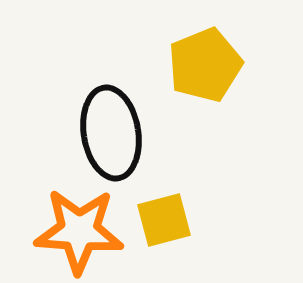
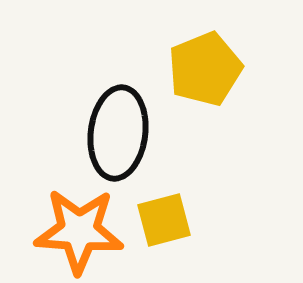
yellow pentagon: moved 4 px down
black ellipse: moved 7 px right; rotated 16 degrees clockwise
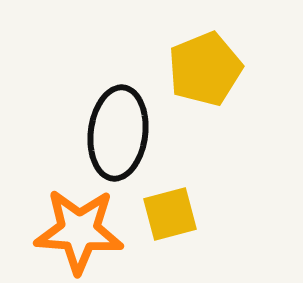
yellow square: moved 6 px right, 6 px up
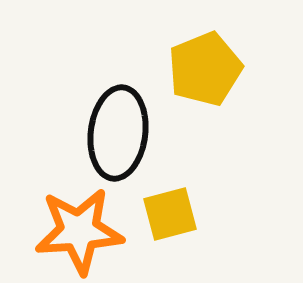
orange star: rotated 8 degrees counterclockwise
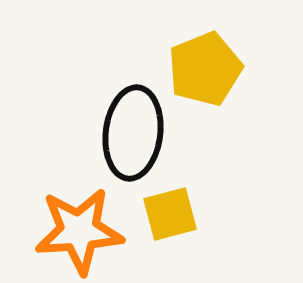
black ellipse: moved 15 px right
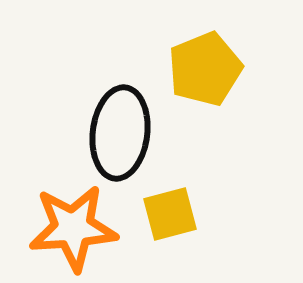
black ellipse: moved 13 px left
orange star: moved 6 px left, 3 px up
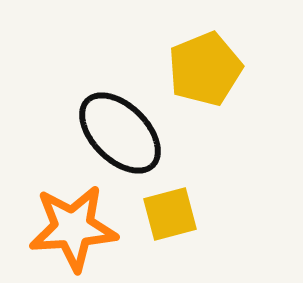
black ellipse: rotated 52 degrees counterclockwise
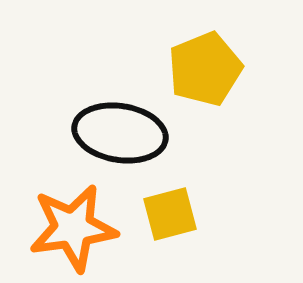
black ellipse: rotated 36 degrees counterclockwise
orange star: rotated 4 degrees counterclockwise
